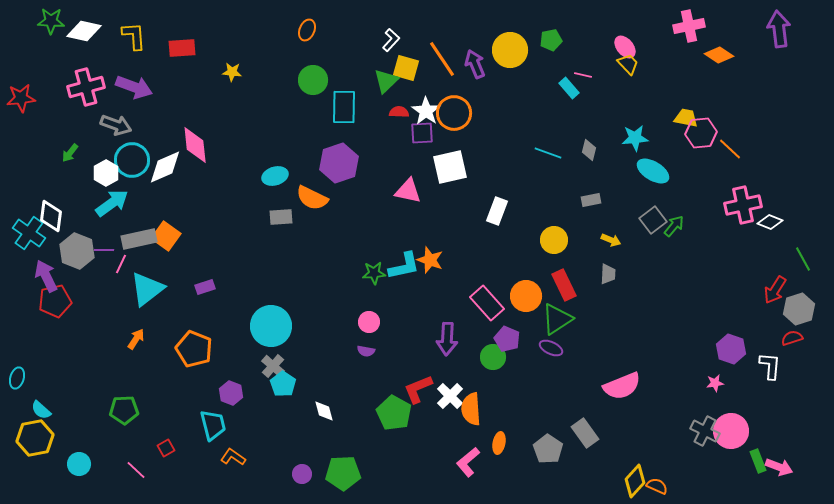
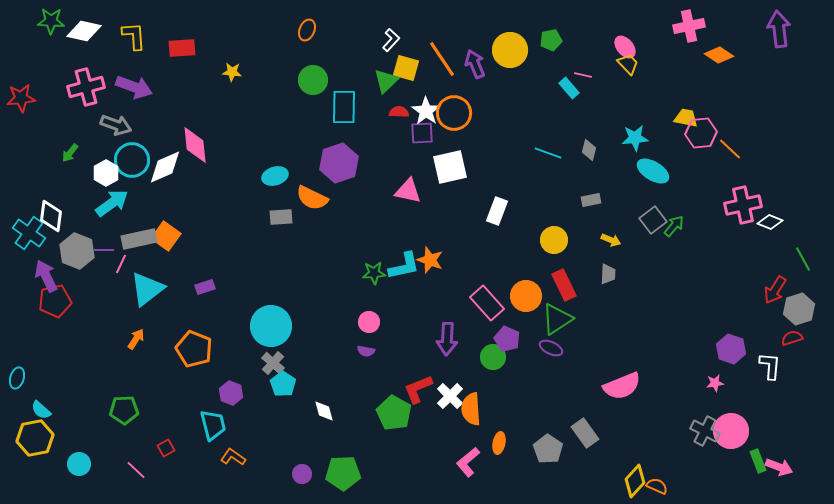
gray cross at (273, 366): moved 3 px up
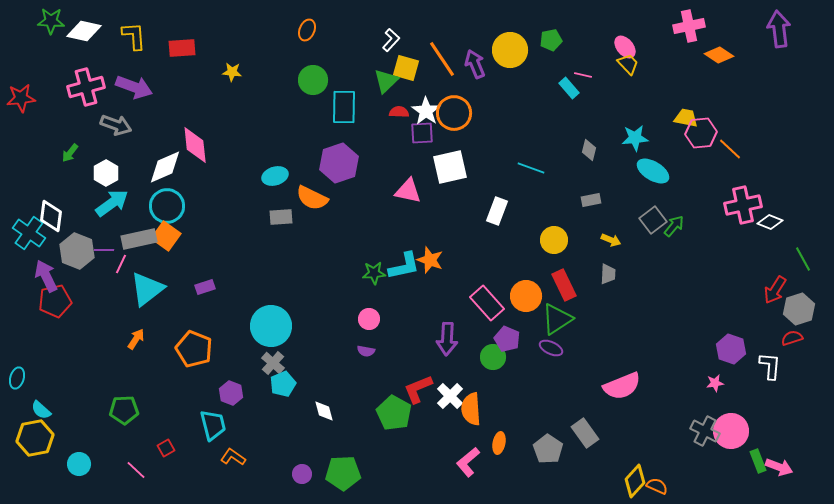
cyan line at (548, 153): moved 17 px left, 15 px down
cyan circle at (132, 160): moved 35 px right, 46 px down
pink circle at (369, 322): moved 3 px up
cyan pentagon at (283, 384): rotated 15 degrees clockwise
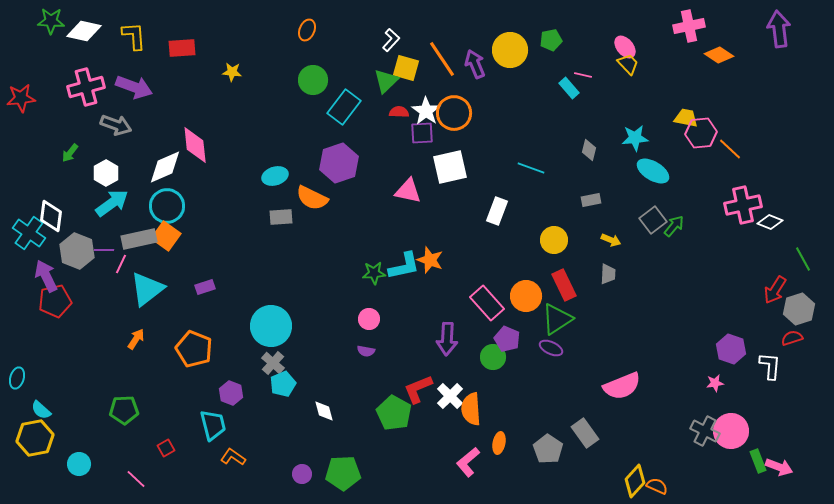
cyan rectangle at (344, 107): rotated 36 degrees clockwise
pink line at (136, 470): moved 9 px down
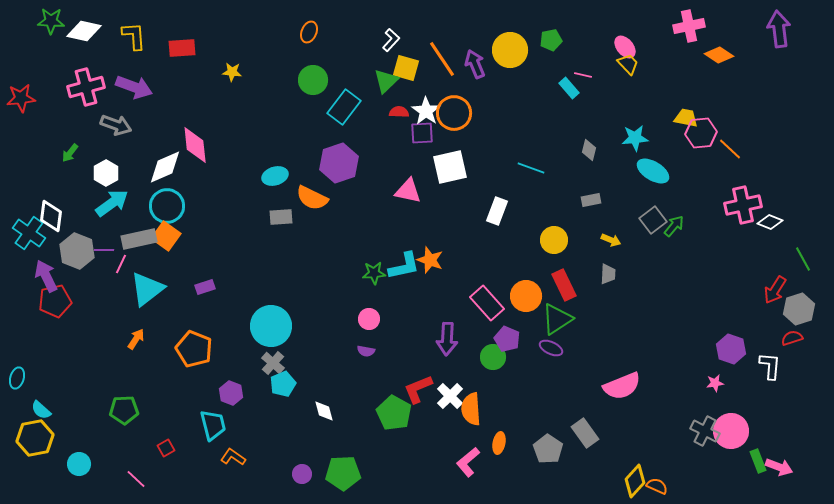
orange ellipse at (307, 30): moved 2 px right, 2 px down
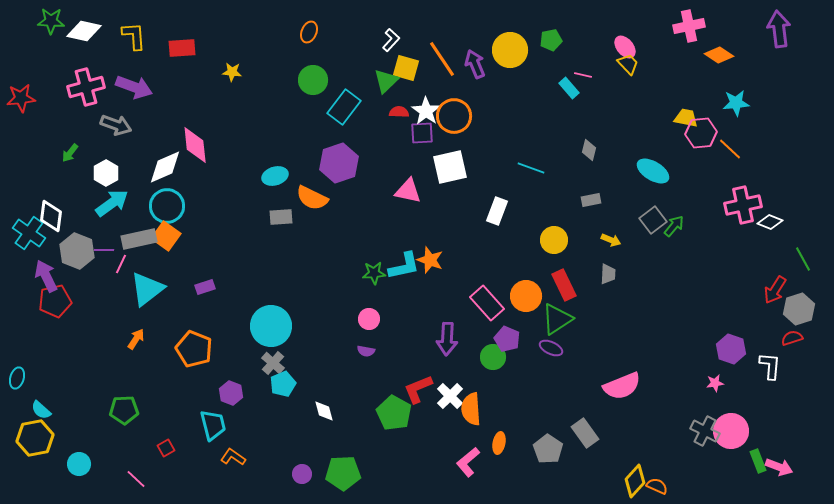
orange circle at (454, 113): moved 3 px down
cyan star at (635, 138): moved 101 px right, 35 px up
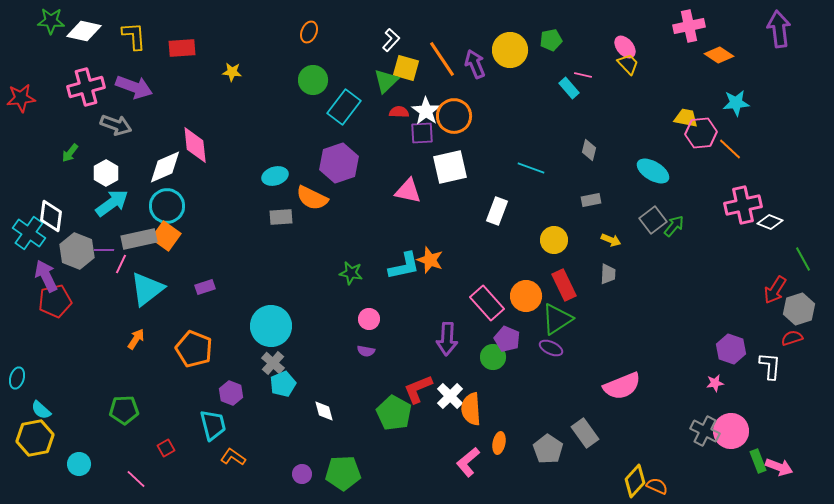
green star at (374, 273): moved 23 px left; rotated 15 degrees clockwise
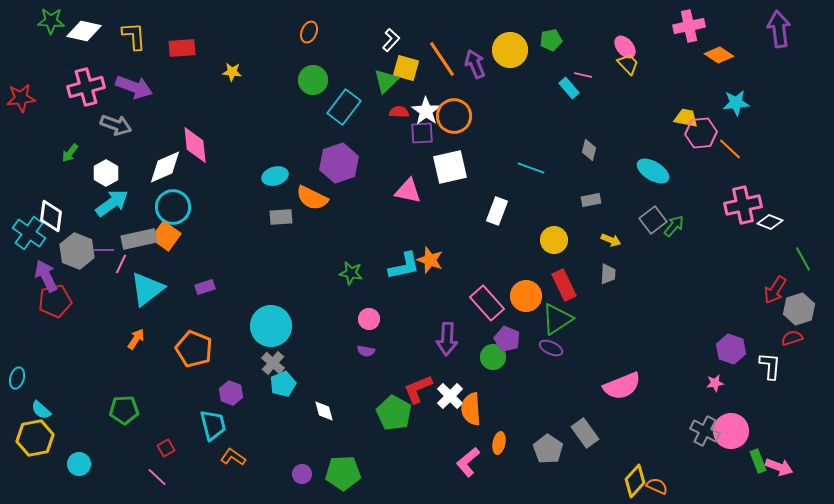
cyan circle at (167, 206): moved 6 px right, 1 px down
pink line at (136, 479): moved 21 px right, 2 px up
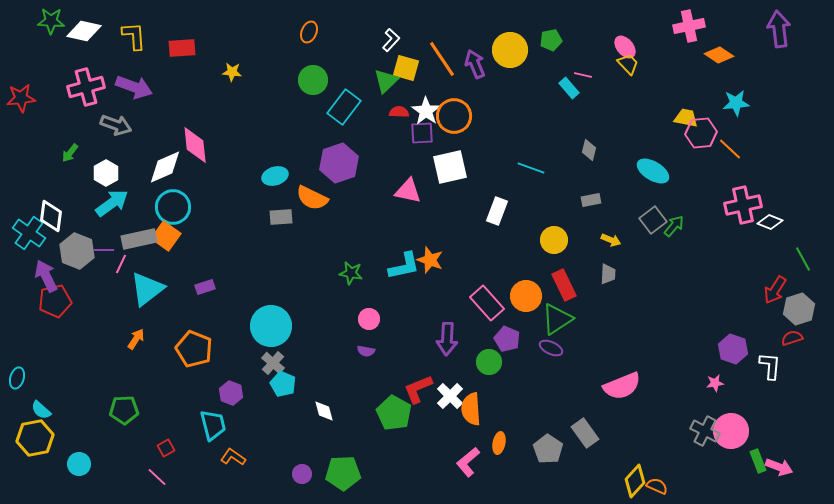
purple hexagon at (731, 349): moved 2 px right
green circle at (493, 357): moved 4 px left, 5 px down
cyan pentagon at (283, 384): rotated 25 degrees counterclockwise
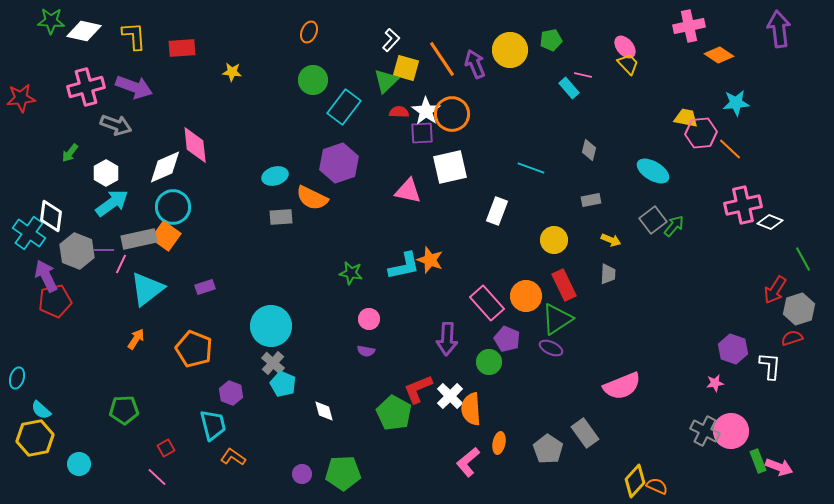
orange circle at (454, 116): moved 2 px left, 2 px up
